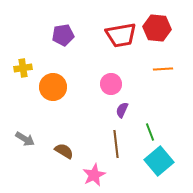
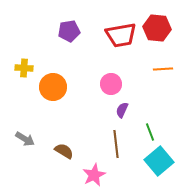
purple pentagon: moved 6 px right, 4 px up
yellow cross: moved 1 px right; rotated 12 degrees clockwise
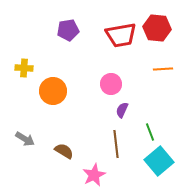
purple pentagon: moved 1 px left, 1 px up
orange circle: moved 4 px down
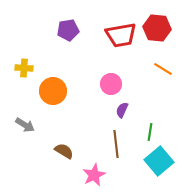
orange line: rotated 36 degrees clockwise
green line: rotated 30 degrees clockwise
gray arrow: moved 14 px up
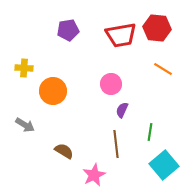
cyan square: moved 5 px right, 4 px down
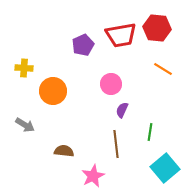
purple pentagon: moved 15 px right, 15 px down; rotated 15 degrees counterclockwise
brown semicircle: rotated 24 degrees counterclockwise
cyan square: moved 1 px right, 3 px down
pink star: moved 1 px left, 1 px down
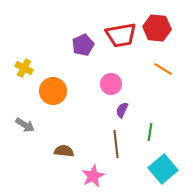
yellow cross: rotated 24 degrees clockwise
cyan square: moved 2 px left, 1 px down
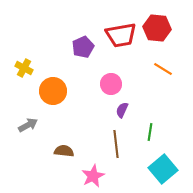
purple pentagon: moved 2 px down
gray arrow: moved 3 px right; rotated 60 degrees counterclockwise
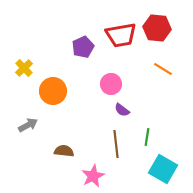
yellow cross: rotated 18 degrees clockwise
purple semicircle: rotated 77 degrees counterclockwise
green line: moved 3 px left, 5 px down
cyan square: rotated 20 degrees counterclockwise
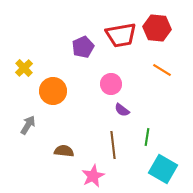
orange line: moved 1 px left, 1 px down
gray arrow: rotated 30 degrees counterclockwise
brown line: moved 3 px left, 1 px down
